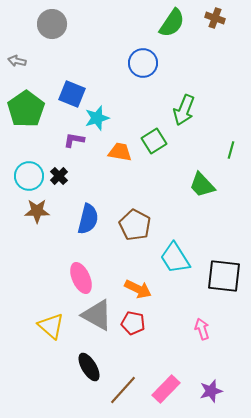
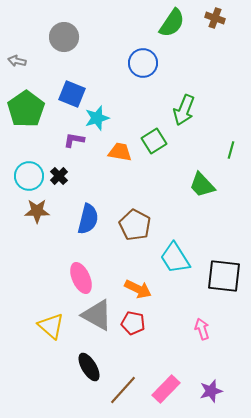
gray circle: moved 12 px right, 13 px down
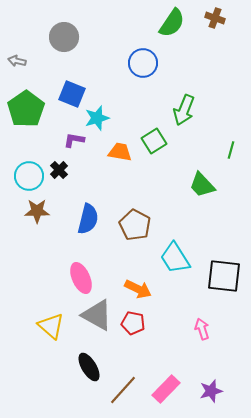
black cross: moved 6 px up
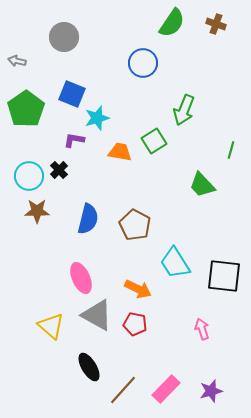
brown cross: moved 1 px right, 6 px down
cyan trapezoid: moved 5 px down
red pentagon: moved 2 px right, 1 px down
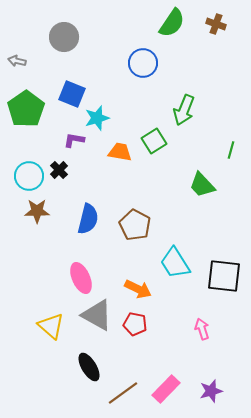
brown line: moved 3 px down; rotated 12 degrees clockwise
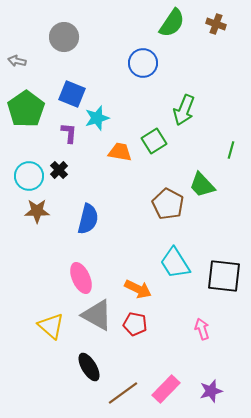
purple L-shape: moved 5 px left, 7 px up; rotated 85 degrees clockwise
brown pentagon: moved 33 px right, 21 px up
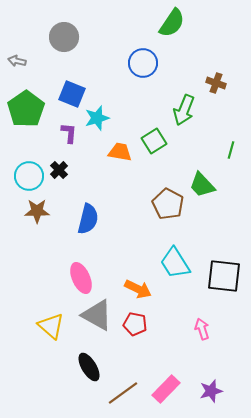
brown cross: moved 59 px down
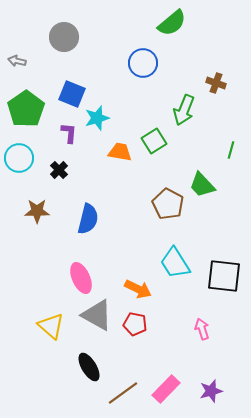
green semicircle: rotated 16 degrees clockwise
cyan circle: moved 10 px left, 18 px up
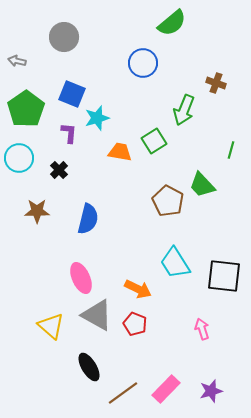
brown pentagon: moved 3 px up
red pentagon: rotated 10 degrees clockwise
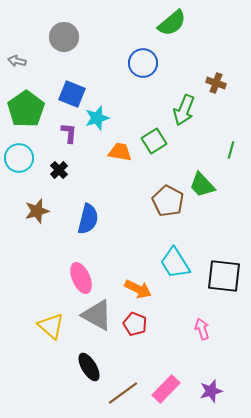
brown star: rotated 15 degrees counterclockwise
